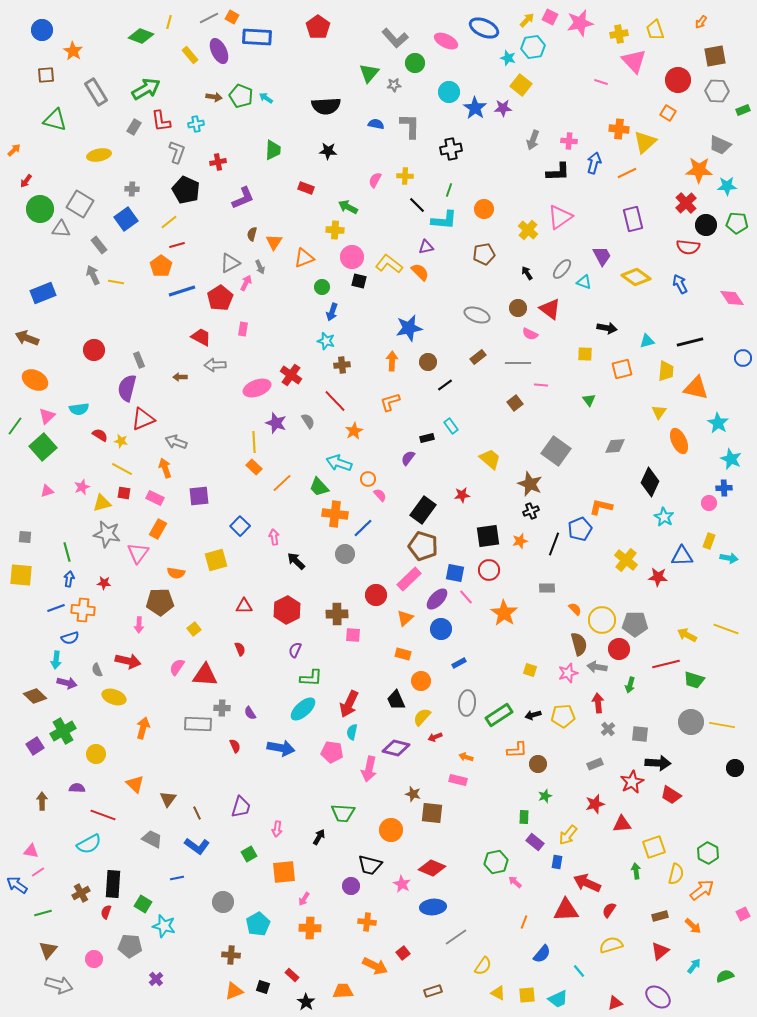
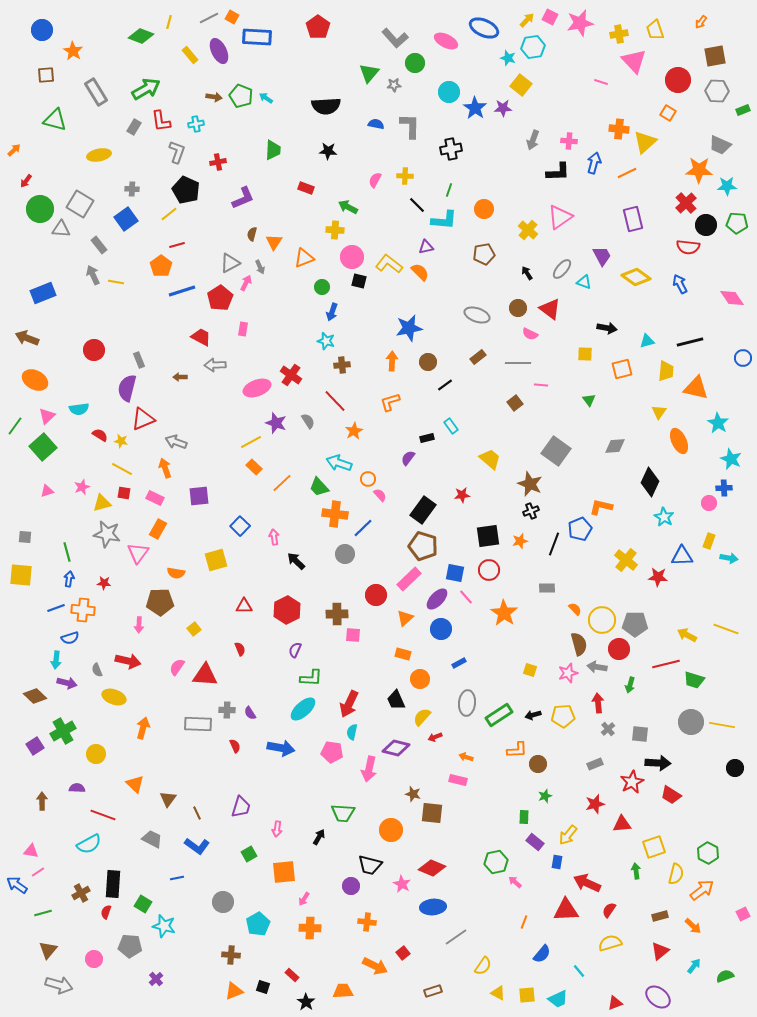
yellow line at (169, 222): moved 8 px up
yellow line at (254, 442): moved 3 px left; rotated 65 degrees clockwise
orange circle at (421, 681): moved 1 px left, 2 px up
gray cross at (222, 708): moved 5 px right, 2 px down
yellow semicircle at (611, 945): moved 1 px left, 2 px up
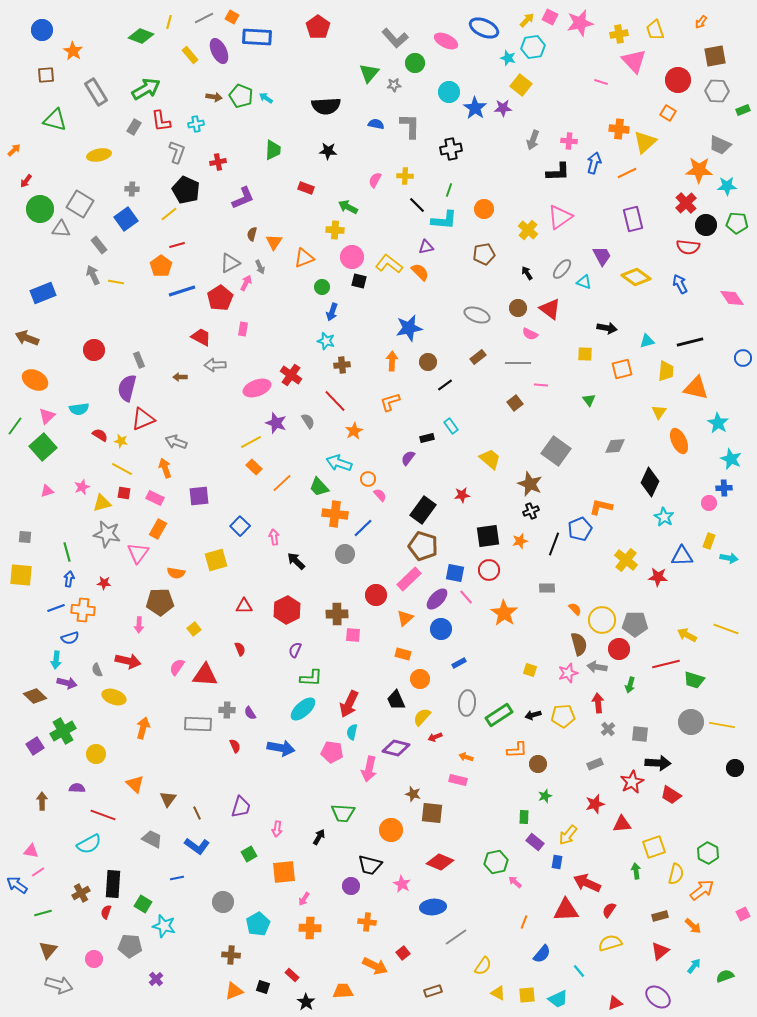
gray line at (209, 18): moved 5 px left
red diamond at (432, 868): moved 8 px right, 6 px up
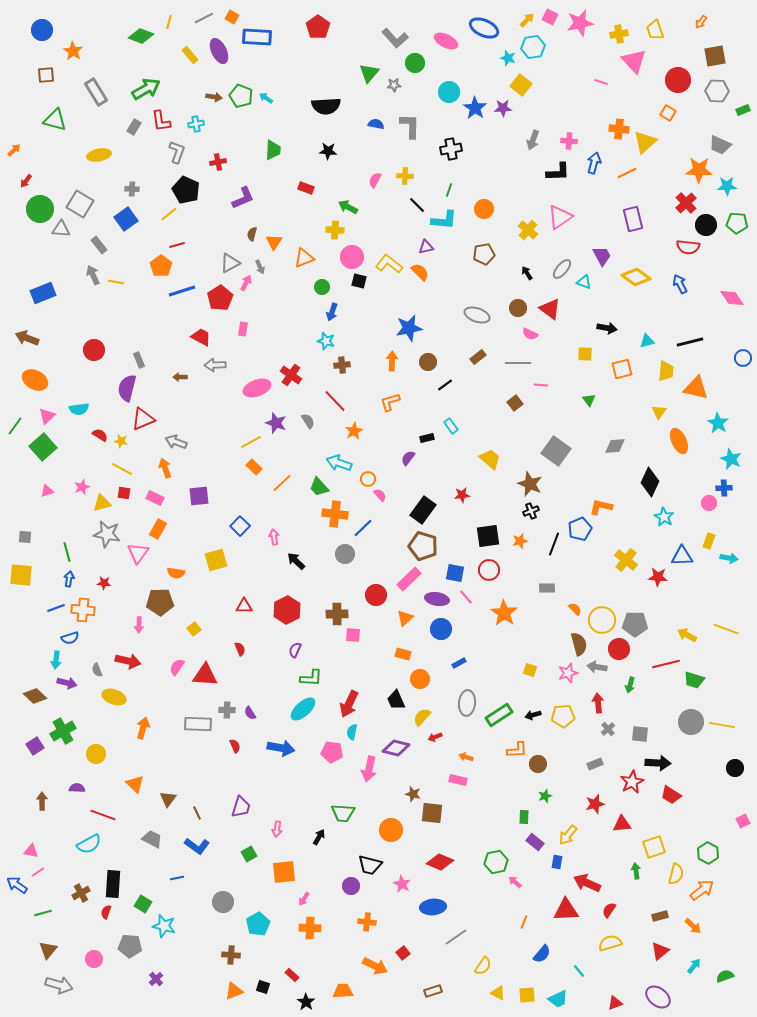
purple ellipse at (437, 599): rotated 55 degrees clockwise
pink square at (743, 914): moved 93 px up
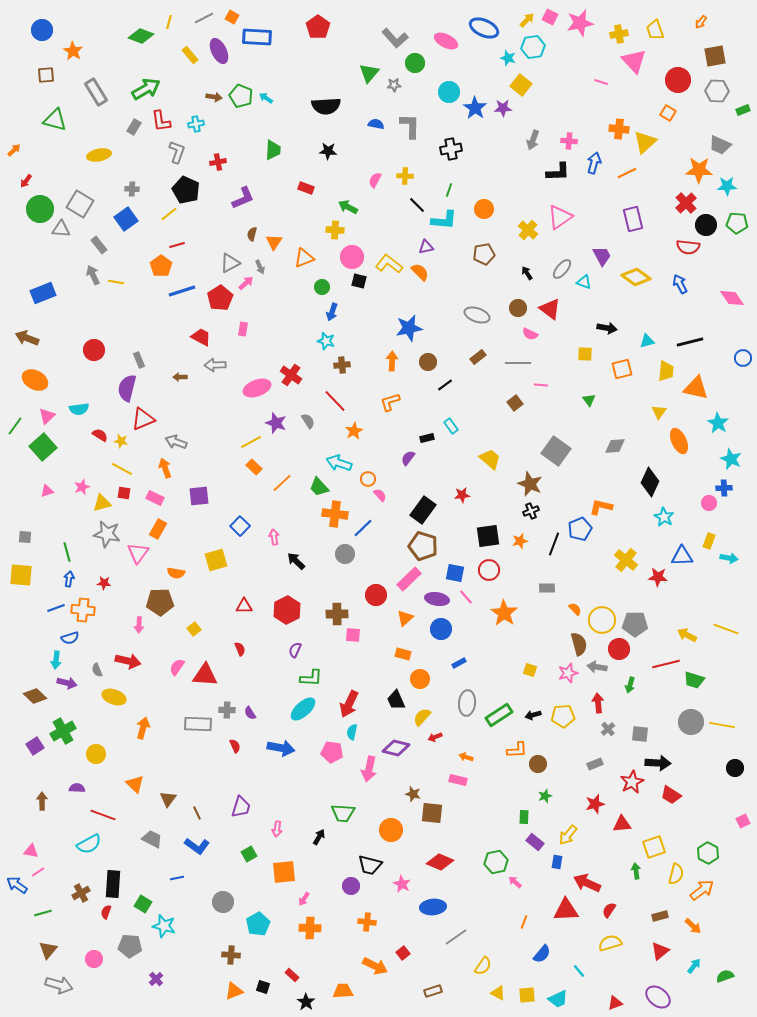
pink arrow at (246, 283): rotated 21 degrees clockwise
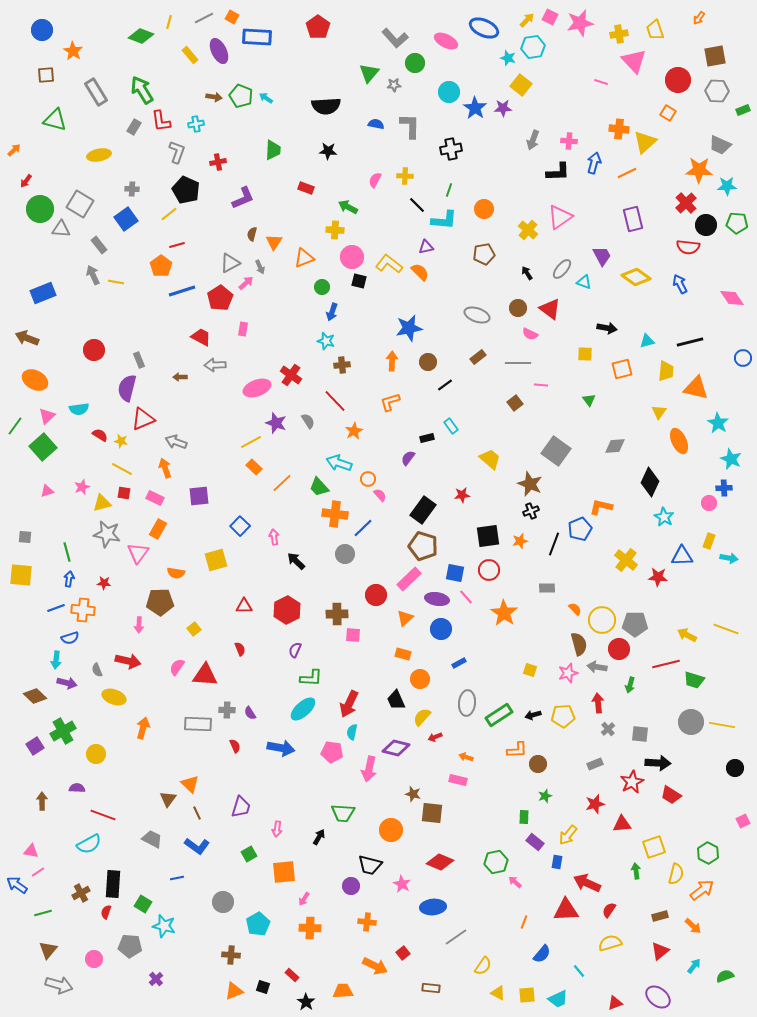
orange arrow at (701, 22): moved 2 px left, 4 px up
green arrow at (146, 89): moved 4 px left, 1 px down; rotated 92 degrees counterclockwise
orange triangle at (135, 784): moved 55 px right
brown rectangle at (433, 991): moved 2 px left, 3 px up; rotated 24 degrees clockwise
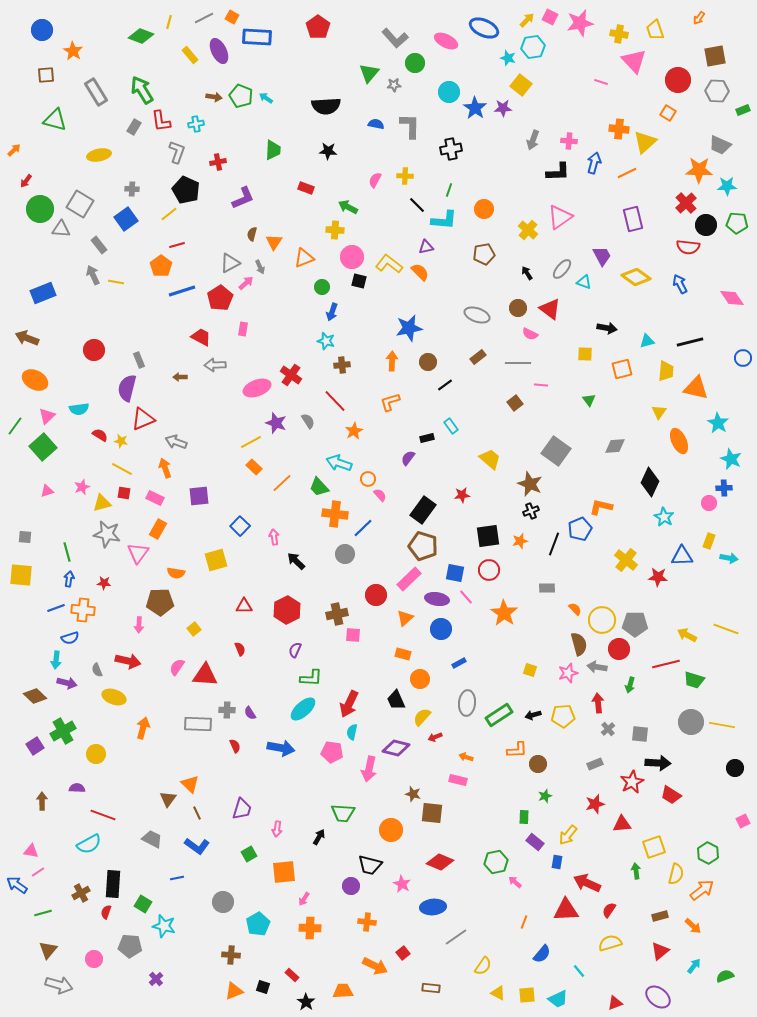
yellow cross at (619, 34): rotated 18 degrees clockwise
brown cross at (337, 614): rotated 10 degrees counterclockwise
purple trapezoid at (241, 807): moved 1 px right, 2 px down
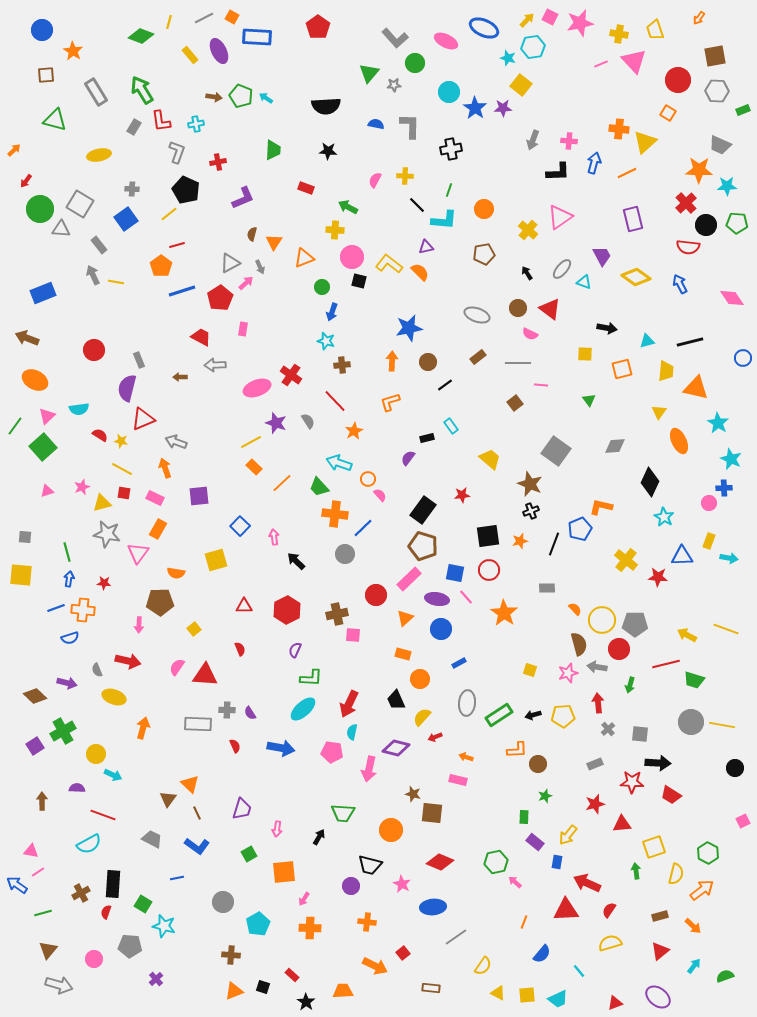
pink line at (601, 82): moved 18 px up; rotated 40 degrees counterclockwise
cyan arrow at (56, 660): moved 57 px right, 115 px down; rotated 72 degrees counterclockwise
red star at (632, 782): rotated 30 degrees clockwise
